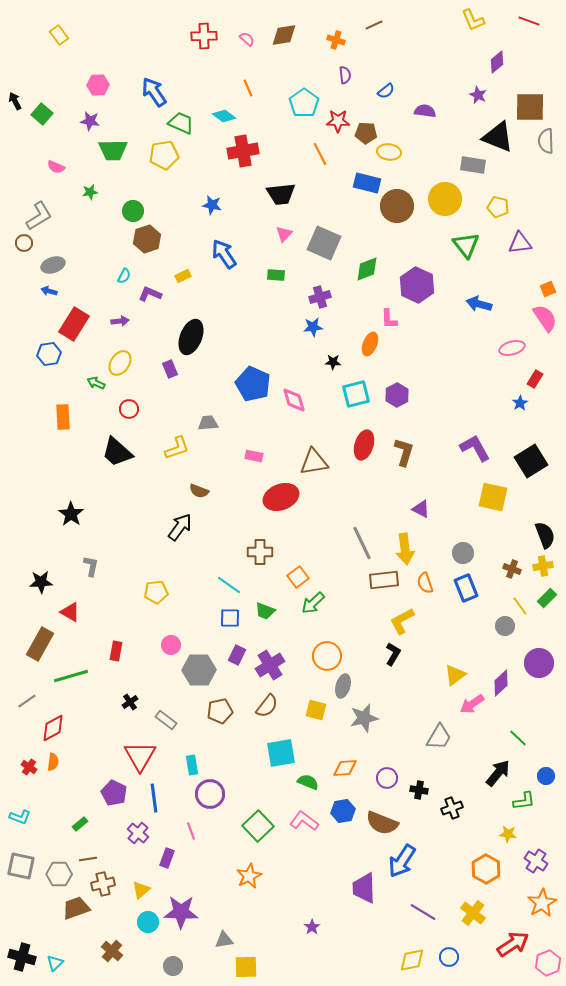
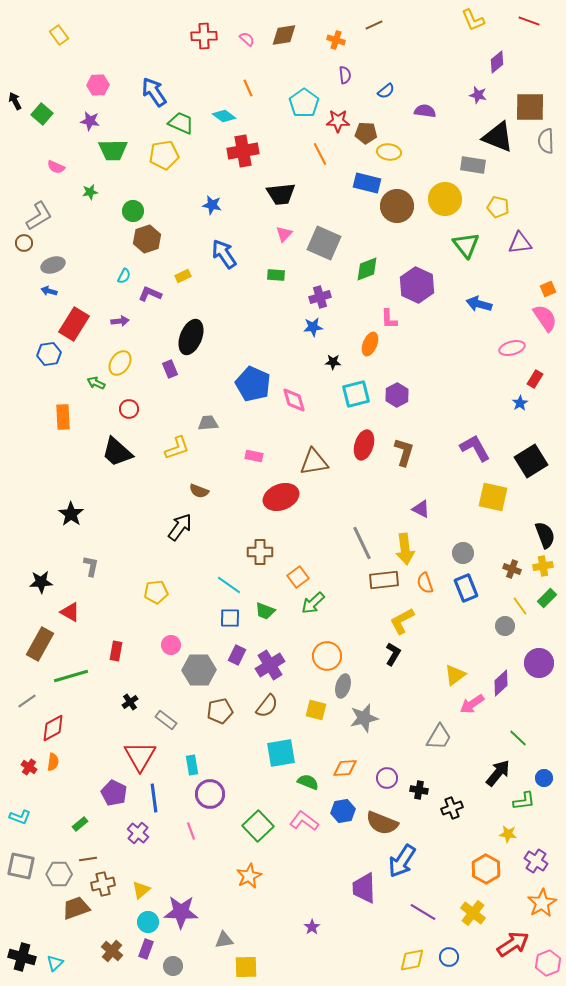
purple star at (478, 95): rotated 12 degrees counterclockwise
blue circle at (546, 776): moved 2 px left, 2 px down
purple rectangle at (167, 858): moved 21 px left, 91 px down
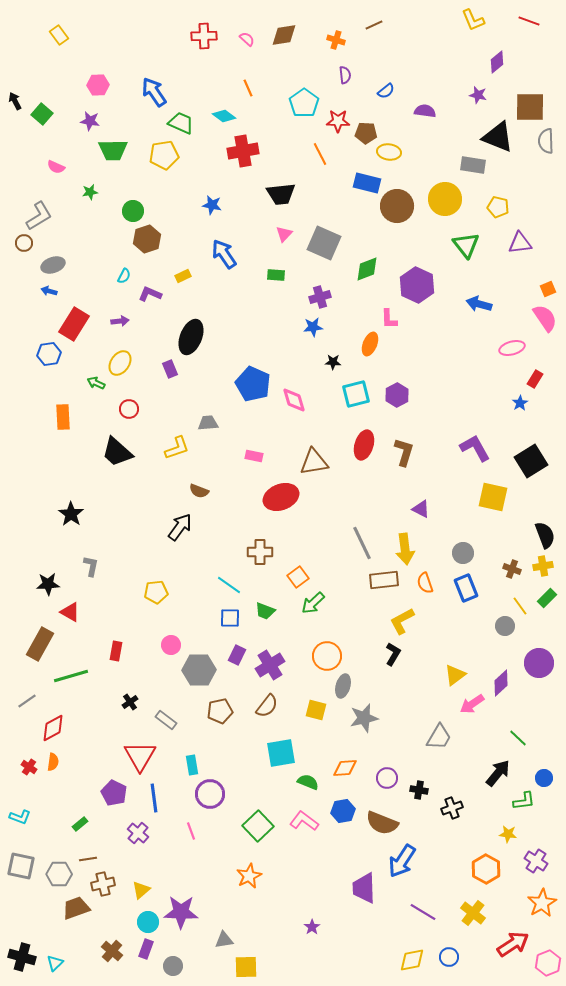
black star at (41, 582): moved 7 px right, 2 px down
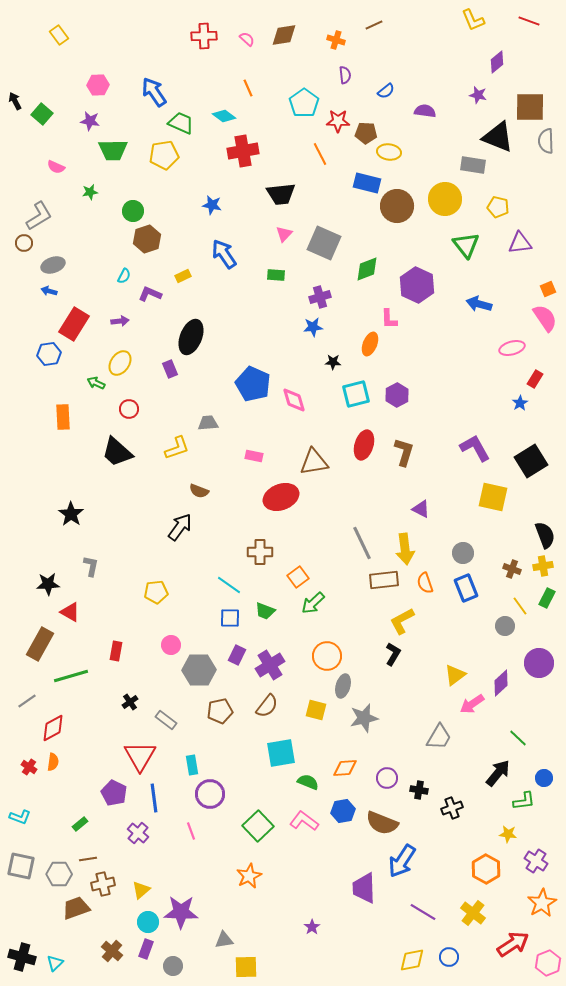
green rectangle at (547, 598): rotated 18 degrees counterclockwise
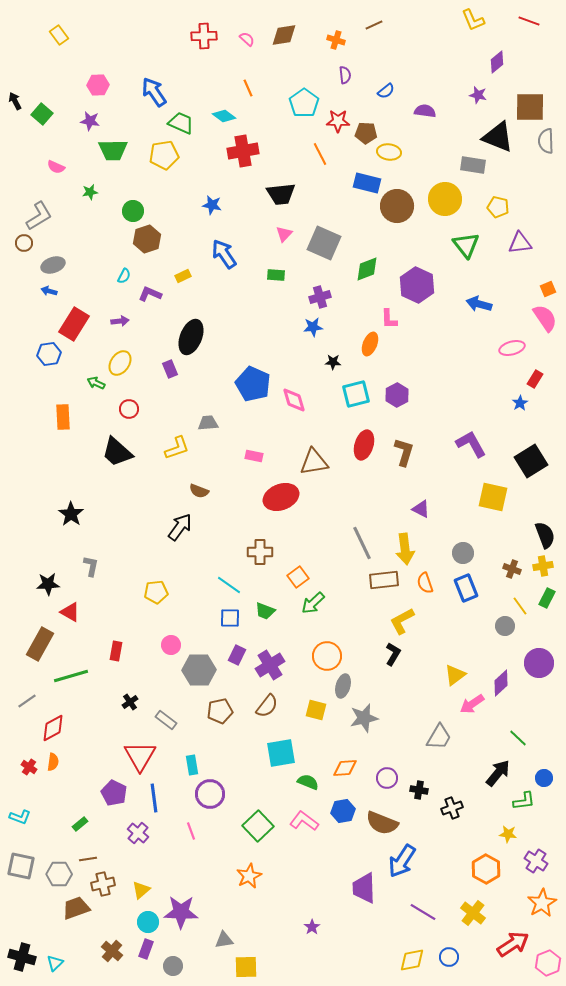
purple L-shape at (475, 448): moved 4 px left, 4 px up
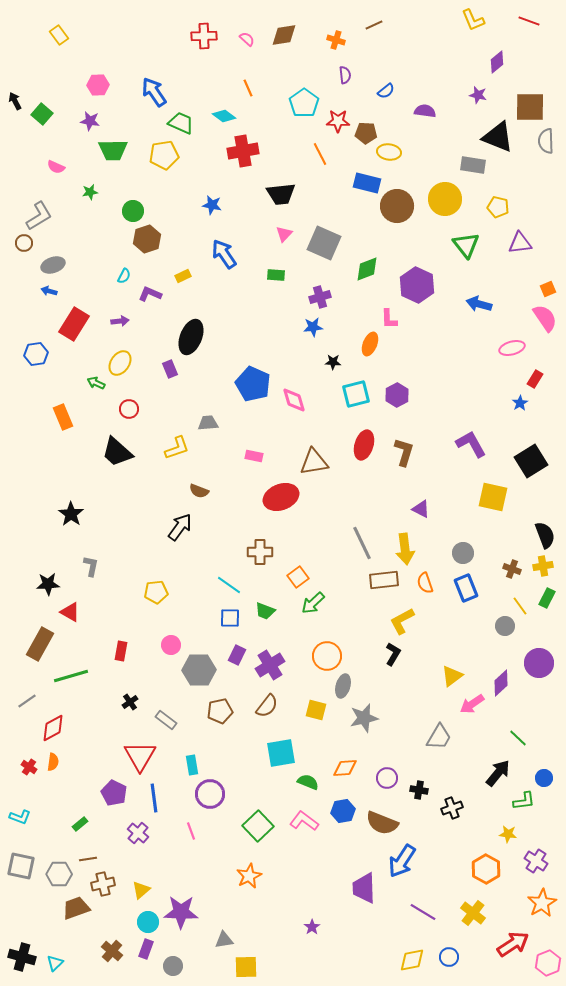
blue hexagon at (49, 354): moved 13 px left
orange rectangle at (63, 417): rotated 20 degrees counterclockwise
red rectangle at (116, 651): moved 5 px right
yellow triangle at (455, 675): moved 3 px left, 1 px down
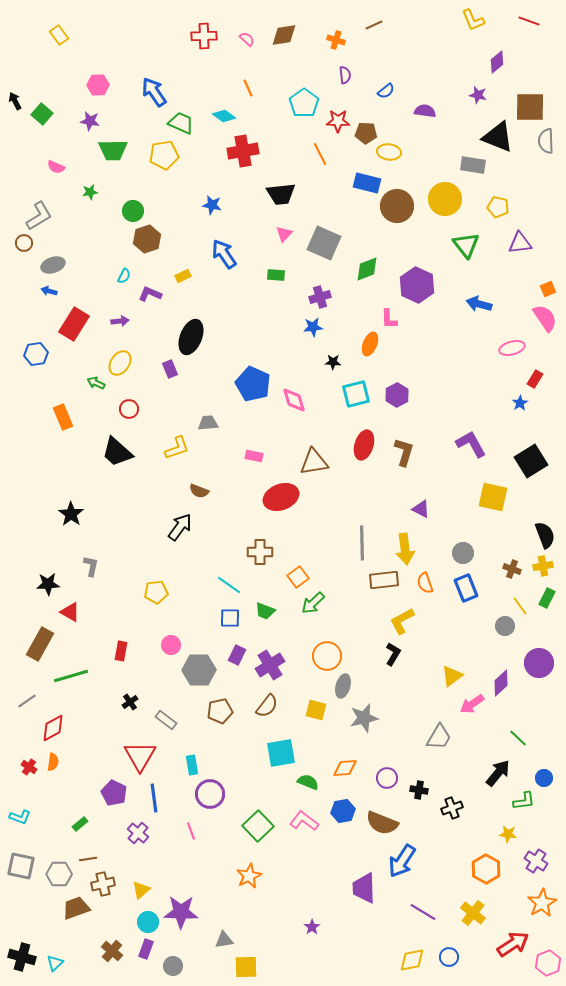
gray line at (362, 543): rotated 24 degrees clockwise
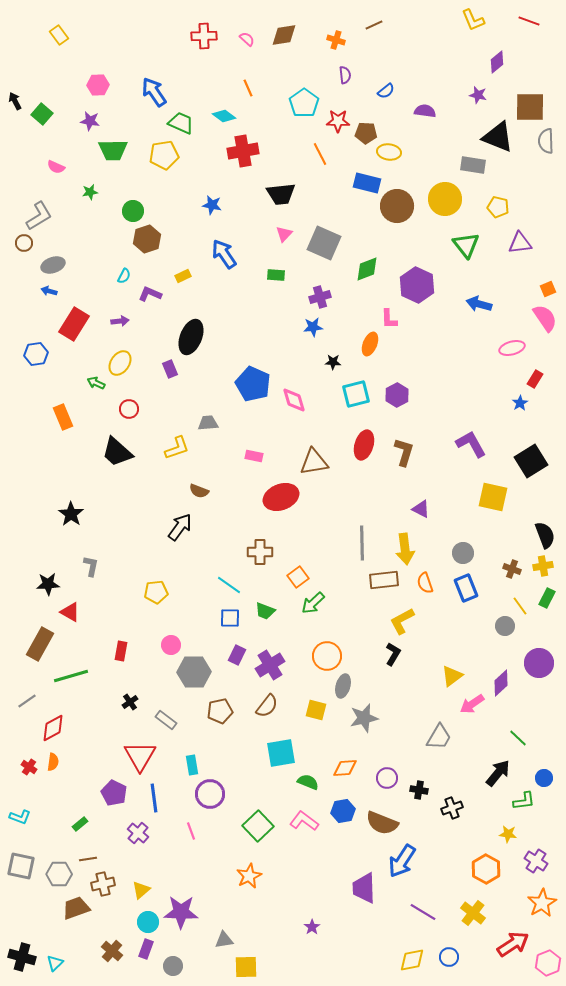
gray hexagon at (199, 670): moved 5 px left, 2 px down
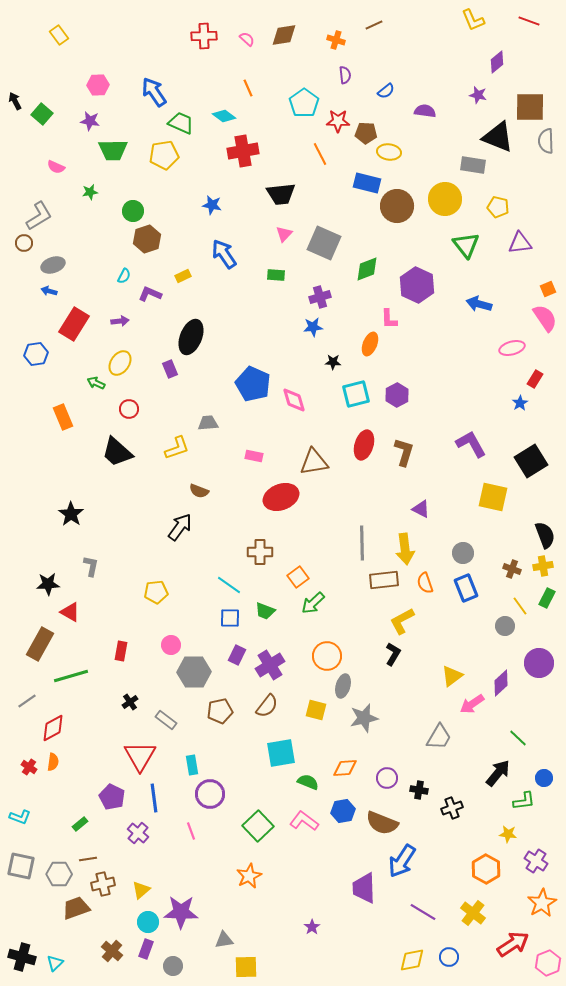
purple pentagon at (114, 793): moved 2 px left, 4 px down
